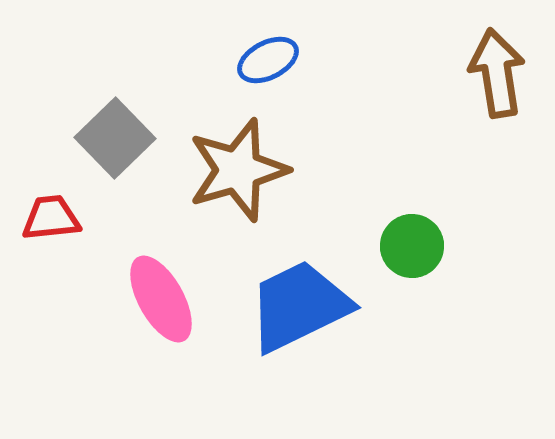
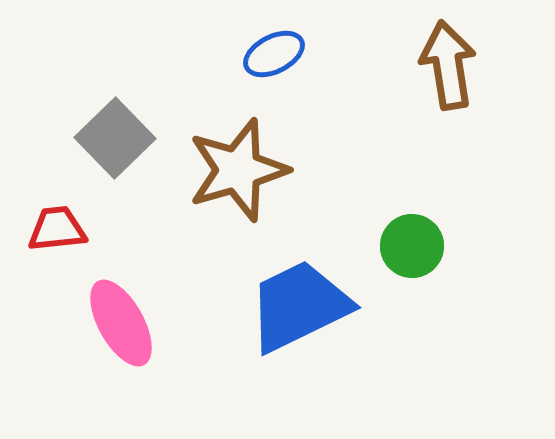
blue ellipse: moved 6 px right, 6 px up
brown arrow: moved 49 px left, 8 px up
red trapezoid: moved 6 px right, 11 px down
pink ellipse: moved 40 px left, 24 px down
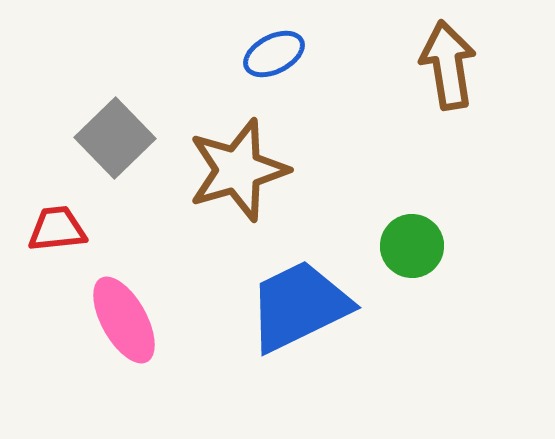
pink ellipse: moved 3 px right, 3 px up
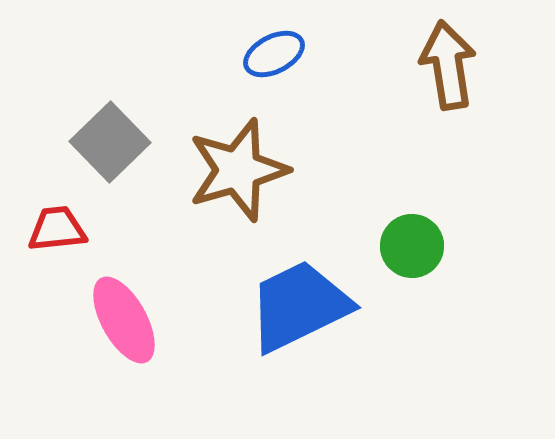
gray square: moved 5 px left, 4 px down
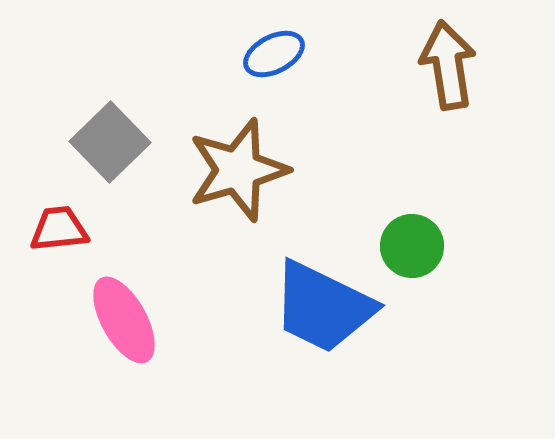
red trapezoid: moved 2 px right
blue trapezoid: moved 24 px right, 1 px down; rotated 128 degrees counterclockwise
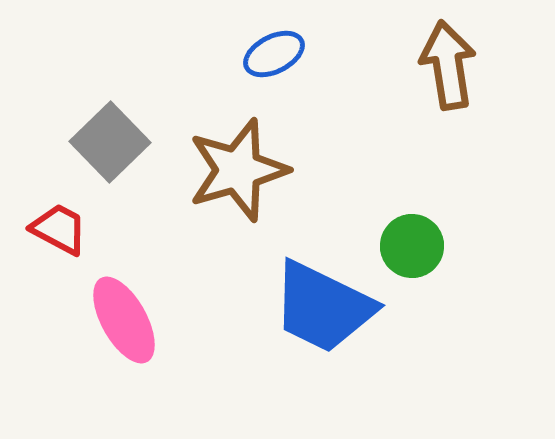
red trapezoid: rotated 34 degrees clockwise
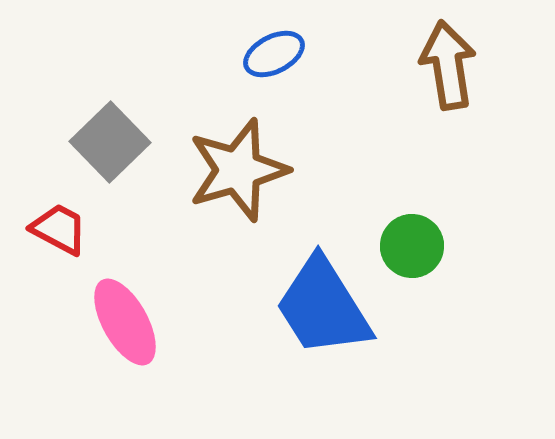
blue trapezoid: rotated 32 degrees clockwise
pink ellipse: moved 1 px right, 2 px down
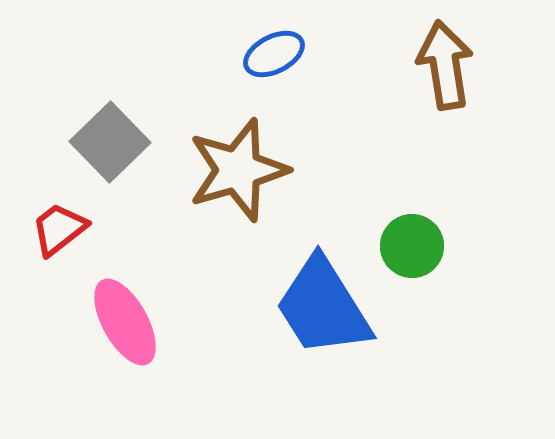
brown arrow: moved 3 px left
red trapezoid: rotated 66 degrees counterclockwise
